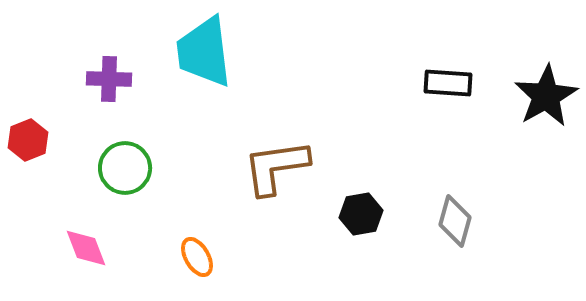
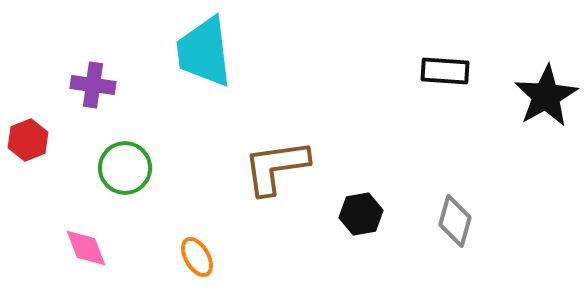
purple cross: moved 16 px left, 6 px down; rotated 6 degrees clockwise
black rectangle: moved 3 px left, 12 px up
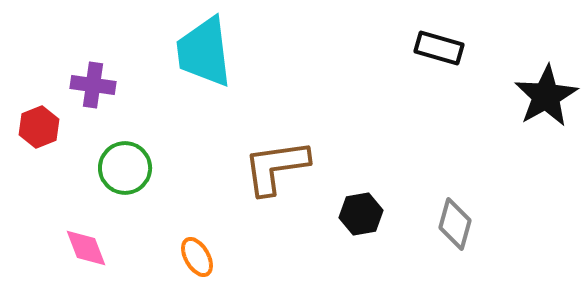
black rectangle: moved 6 px left, 23 px up; rotated 12 degrees clockwise
red hexagon: moved 11 px right, 13 px up
gray diamond: moved 3 px down
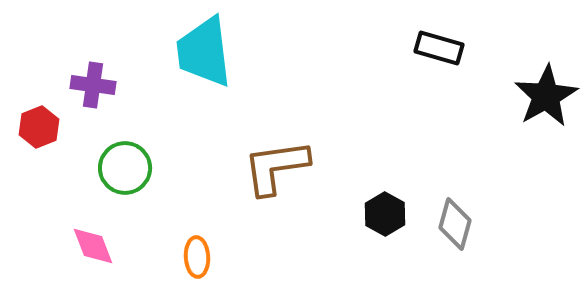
black hexagon: moved 24 px right; rotated 21 degrees counterclockwise
pink diamond: moved 7 px right, 2 px up
orange ellipse: rotated 27 degrees clockwise
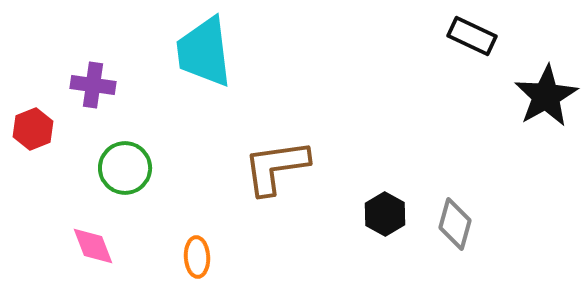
black rectangle: moved 33 px right, 12 px up; rotated 9 degrees clockwise
red hexagon: moved 6 px left, 2 px down
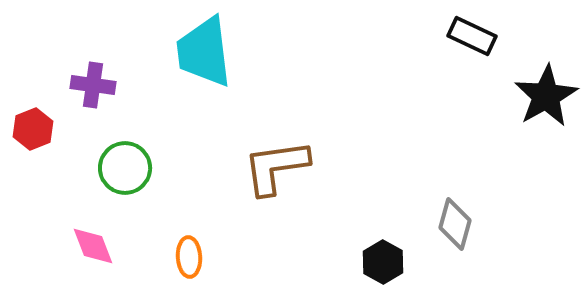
black hexagon: moved 2 px left, 48 px down
orange ellipse: moved 8 px left
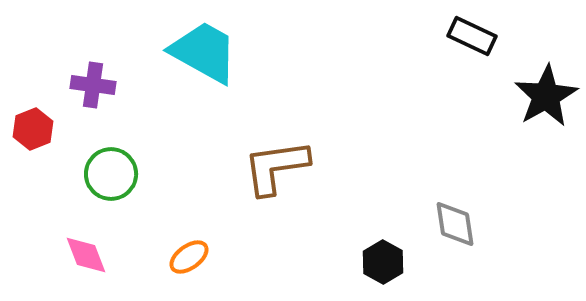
cyan trapezoid: rotated 126 degrees clockwise
green circle: moved 14 px left, 6 px down
gray diamond: rotated 24 degrees counterclockwise
pink diamond: moved 7 px left, 9 px down
orange ellipse: rotated 57 degrees clockwise
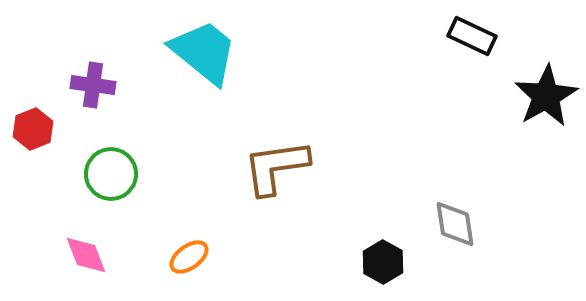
cyan trapezoid: rotated 10 degrees clockwise
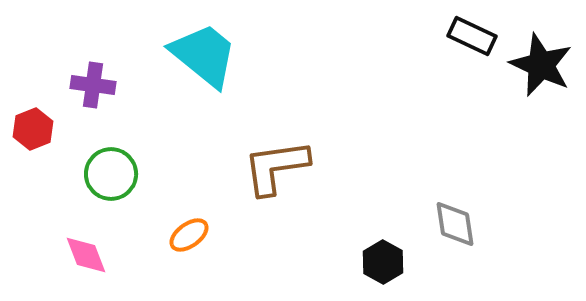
cyan trapezoid: moved 3 px down
black star: moved 5 px left, 31 px up; rotated 18 degrees counterclockwise
orange ellipse: moved 22 px up
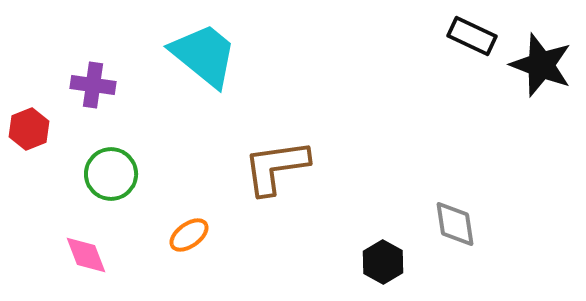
black star: rotated 4 degrees counterclockwise
red hexagon: moved 4 px left
